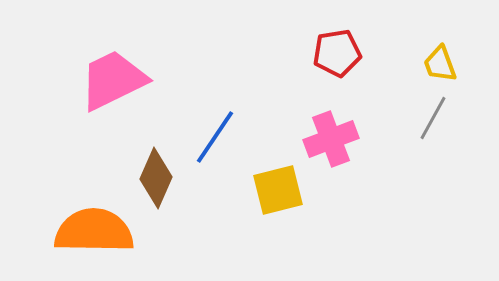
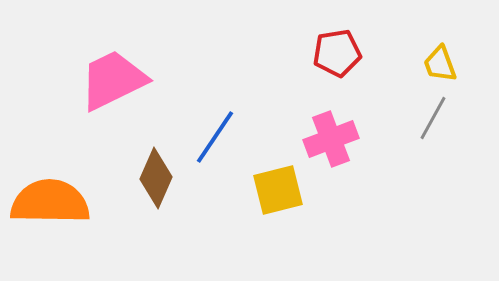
orange semicircle: moved 44 px left, 29 px up
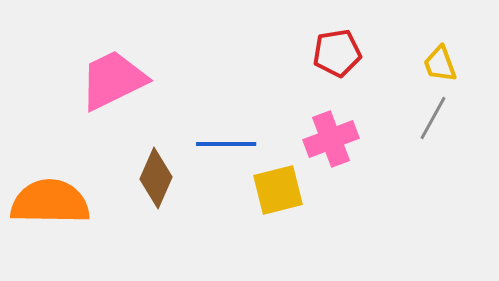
blue line: moved 11 px right, 7 px down; rotated 56 degrees clockwise
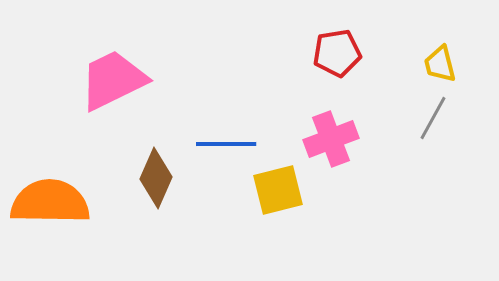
yellow trapezoid: rotated 6 degrees clockwise
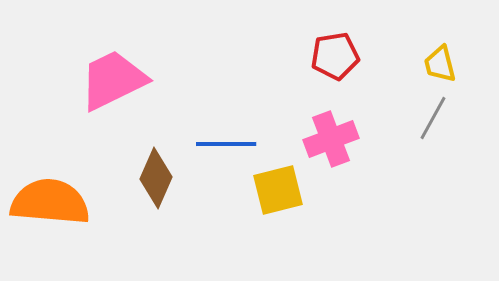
red pentagon: moved 2 px left, 3 px down
orange semicircle: rotated 4 degrees clockwise
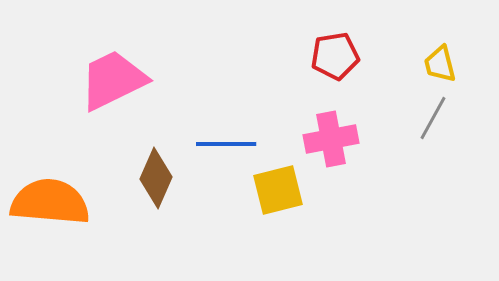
pink cross: rotated 10 degrees clockwise
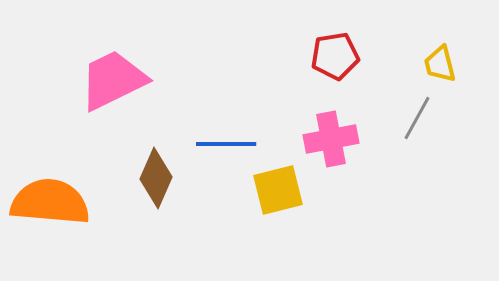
gray line: moved 16 px left
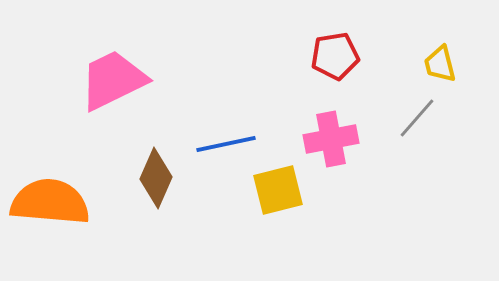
gray line: rotated 12 degrees clockwise
blue line: rotated 12 degrees counterclockwise
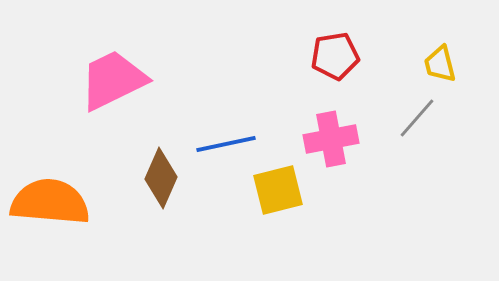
brown diamond: moved 5 px right
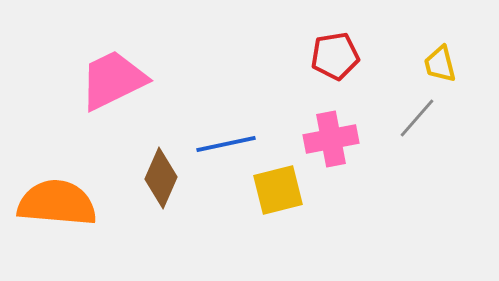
orange semicircle: moved 7 px right, 1 px down
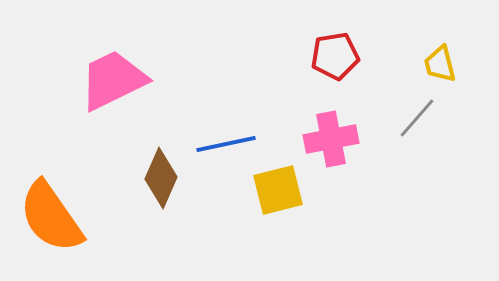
orange semicircle: moved 6 px left, 14 px down; rotated 130 degrees counterclockwise
